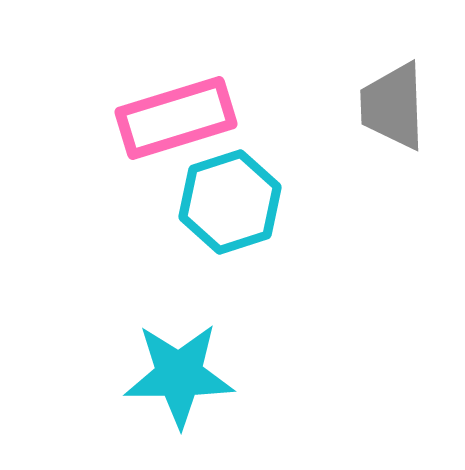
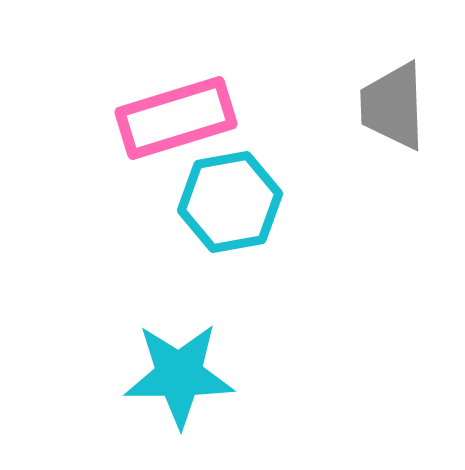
cyan hexagon: rotated 8 degrees clockwise
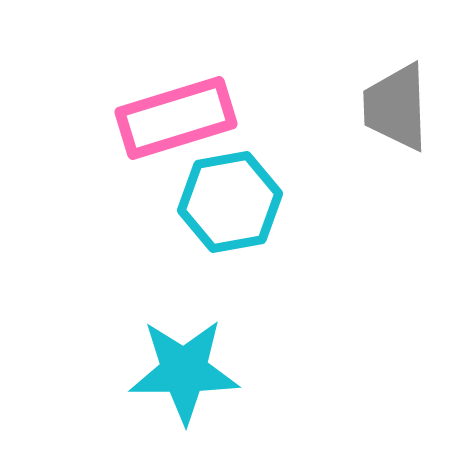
gray trapezoid: moved 3 px right, 1 px down
cyan star: moved 5 px right, 4 px up
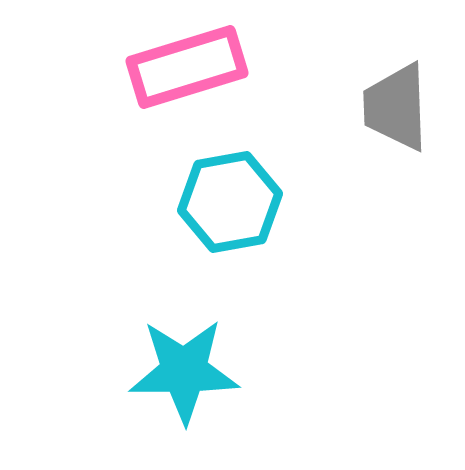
pink rectangle: moved 11 px right, 51 px up
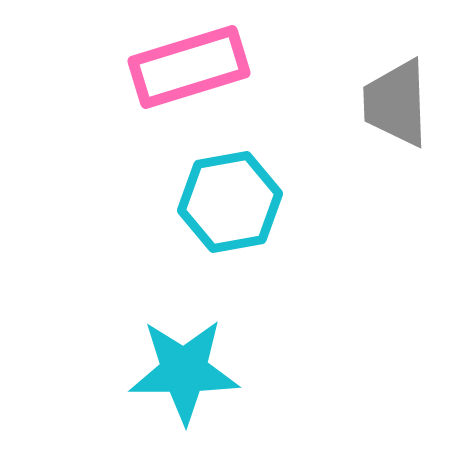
pink rectangle: moved 2 px right
gray trapezoid: moved 4 px up
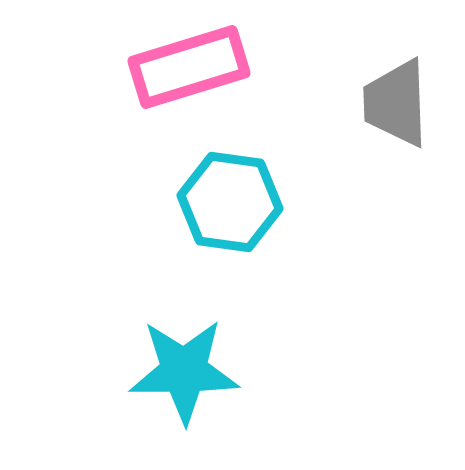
cyan hexagon: rotated 18 degrees clockwise
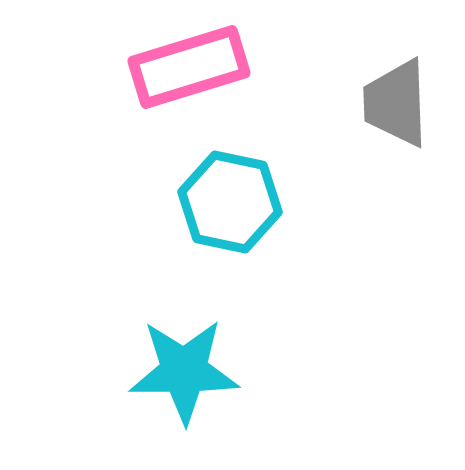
cyan hexagon: rotated 4 degrees clockwise
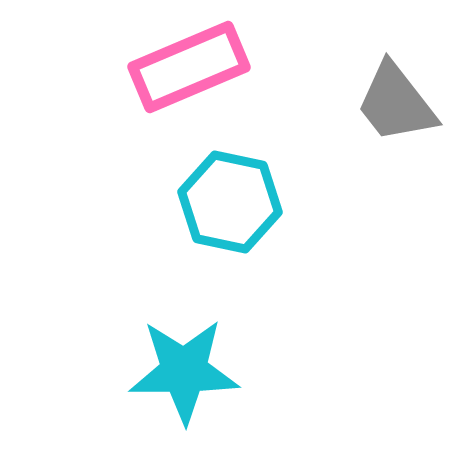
pink rectangle: rotated 6 degrees counterclockwise
gray trapezoid: rotated 36 degrees counterclockwise
